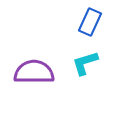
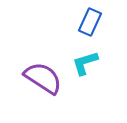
purple semicircle: moved 9 px right, 6 px down; rotated 33 degrees clockwise
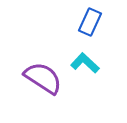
cyan L-shape: rotated 60 degrees clockwise
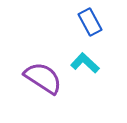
blue rectangle: rotated 52 degrees counterclockwise
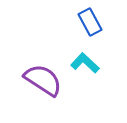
purple semicircle: moved 2 px down
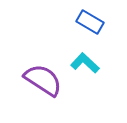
blue rectangle: rotated 32 degrees counterclockwise
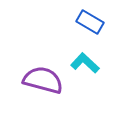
purple semicircle: rotated 18 degrees counterclockwise
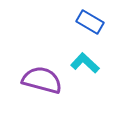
purple semicircle: moved 1 px left
